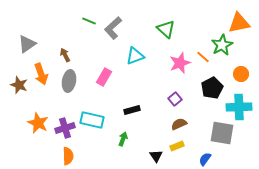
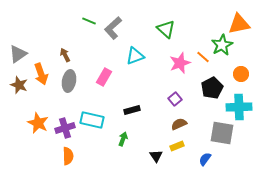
orange triangle: moved 1 px down
gray triangle: moved 9 px left, 10 px down
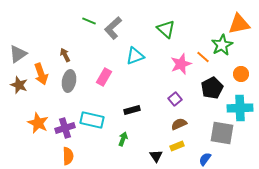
pink star: moved 1 px right, 1 px down
cyan cross: moved 1 px right, 1 px down
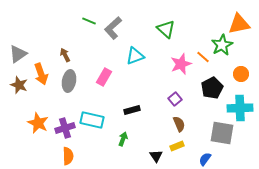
brown semicircle: rotated 91 degrees clockwise
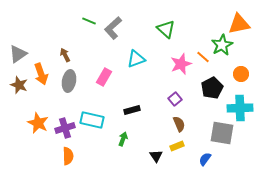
cyan triangle: moved 1 px right, 3 px down
